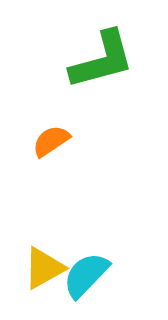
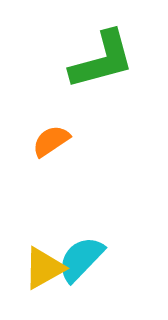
cyan semicircle: moved 5 px left, 16 px up
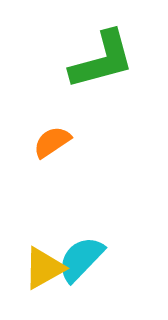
orange semicircle: moved 1 px right, 1 px down
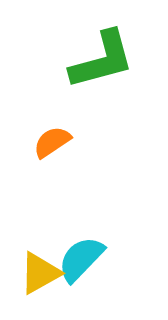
yellow triangle: moved 4 px left, 5 px down
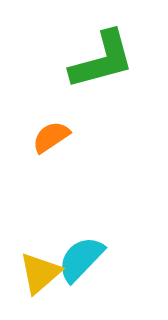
orange semicircle: moved 1 px left, 5 px up
yellow triangle: rotated 12 degrees counterclockwise
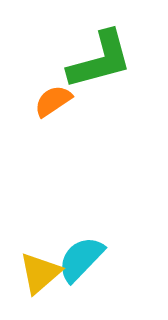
green L-shape: moved 2 px left
orange semicircle: moved 2 px right, 36 px up
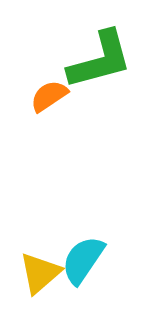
orange semicircle: moved 4 px left, 5 px up
cyan semicircle: moved 2 px right, 1 px down; rotated 10 degrees counterclockwise
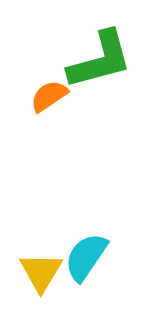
cyan semicircle: moved 3 px right, 3 px up
yellow triangle: moved 1 px right, 1 px up; rotated 18 degrees counterclockwise
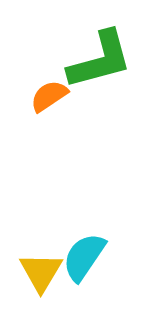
cyan semicircle: moved 2 px left
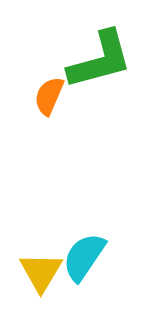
orange semicircle: rotated 33 degrees counterclockwise
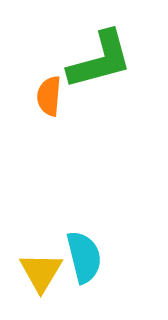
orange semicircle: rotated 18 degrees counterclockwise
cyan semicircle: rotated 132 degrees clockwise
